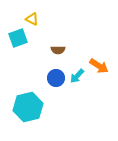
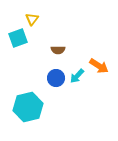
yellow triangle: rotated 40 degrees clockwise
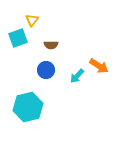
yellow triangle: moved 1 px down
brown semicircle: moved 7 px left, 5 px up
blue circle: moved 10 px left, 8 px up
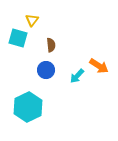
cyan square: rotated 36 degrees clockwise
brown semicircle: rotated 96 degrees counterclockwise
cyan hexagon: rotated 12 degrees counterclockwise
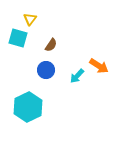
yellow triangle: moved 2 px left, 1 px up
brown semicircle: rotated 40 degrees clockwise
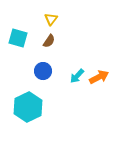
yellow triangle: moved 21 px right
brown semicircle: moved 2 px left, 4 px up
orange arrow: moved 11 px down; rotated 60 degrees counterclockwise
blue circle: moved 3 px left, 1 px down
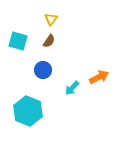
cyan square: moved 3 px down
blue circle: moved 1 px up
cyan arrow: moved 5 px left, 12 px down
cyan hexagon: moved 4 px down; rotated 12 degrees counterclockwise
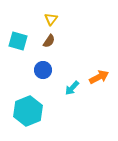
cyan hexagon: rotated 16 degrees clockwise
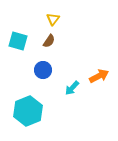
yellow triangle: moved 2 px right
orange arrow: moved 1 px up
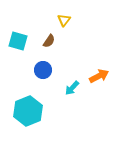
yellow triangle: moved 11 px right, 1 px down
